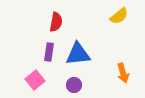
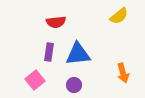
red semicircle: rotated 72 degrees clockwise
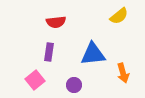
blue triangle: moved 15 px right
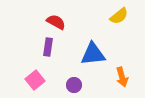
red semicircle: rotated 144 degrees counterclockwise
purple rectangle: moved 1 px left, 5 px up
orange arrow: moved 1 px left, 4 px down
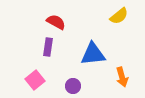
purple circle: moved 1 px left, 1 px down
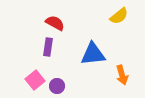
red semicircle: moved 1 px left, 1 px down
orange arrow: moved 2 px up
purple circle: moved 16 px left
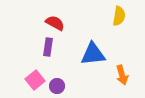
yellow semicircle: rotated 42 degrees counterclockwise
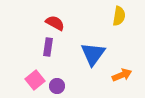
blue triangle: rotated 48 degrees counterclockwise
orange arrow: rotated 96 degrees counterclockwise
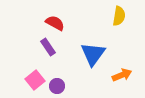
purple rectangle: rotated 42 degrees counterclockwise
